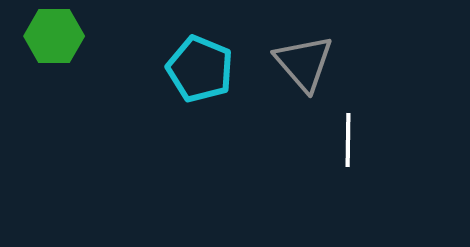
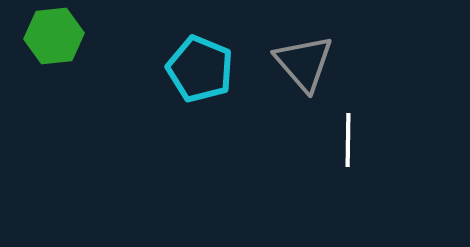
green hexagon: rotated 6 degrees counterclockwise
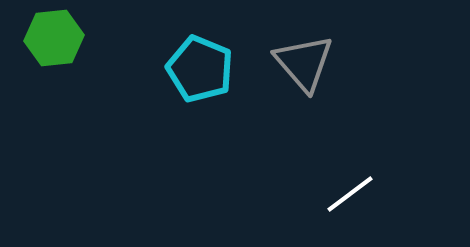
green hexagon: moved 2 px down
white line: moved 2 px right, 54 px down; rotated 52 degrees clockwise
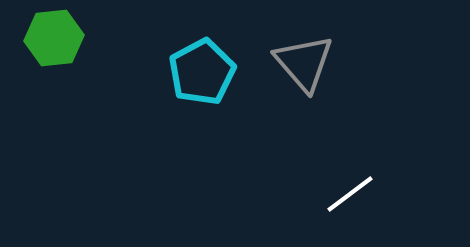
cyan pentagon: moved 2 px right, 3 px down; rotated 22 degrees clockwise
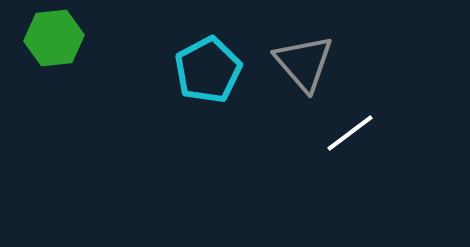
cyan pentagon: moved 6 px right, 2 px up
white line: moved 61 px up
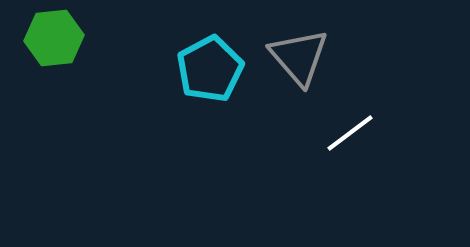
gray triangle: moved 5 px left, 6 px up
cyan pentagon: moved 2 px right, 1 px up
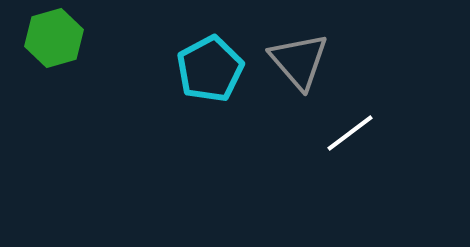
green hexagon: rotated 10 degrees counterclockwise
gray triangle: moved 4 px down
